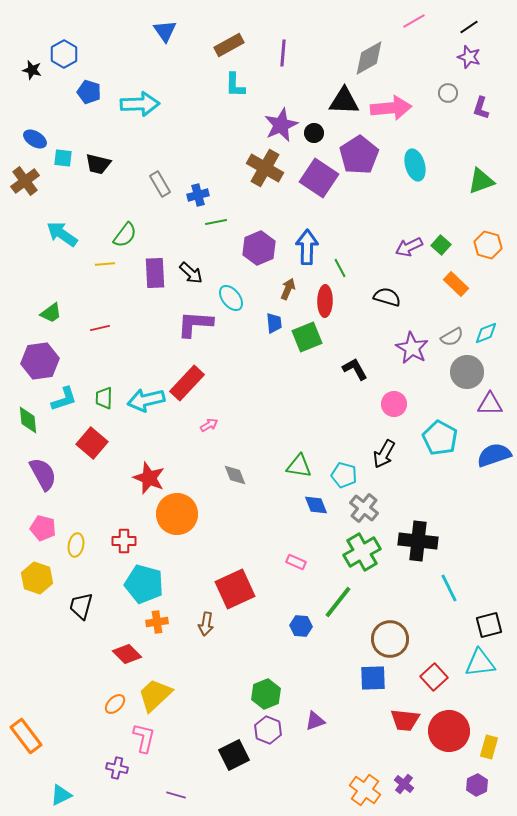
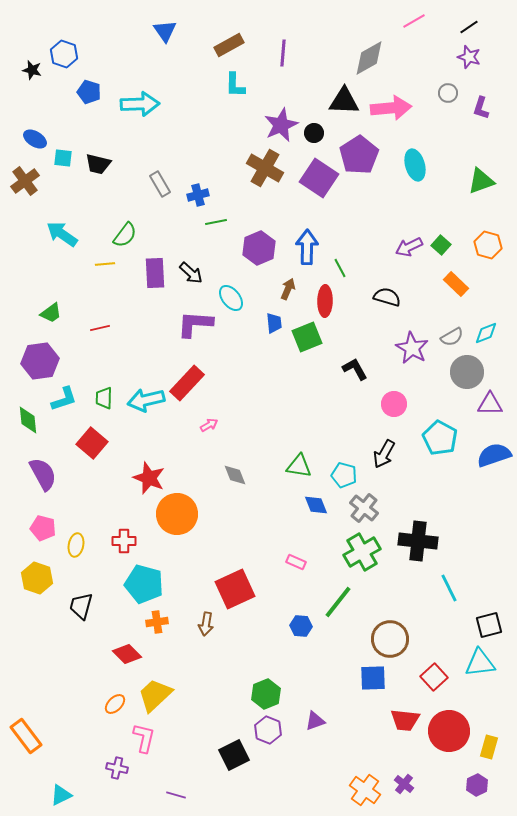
blue hexagon at (64, 54): rotated 12 degrees counterclockwise
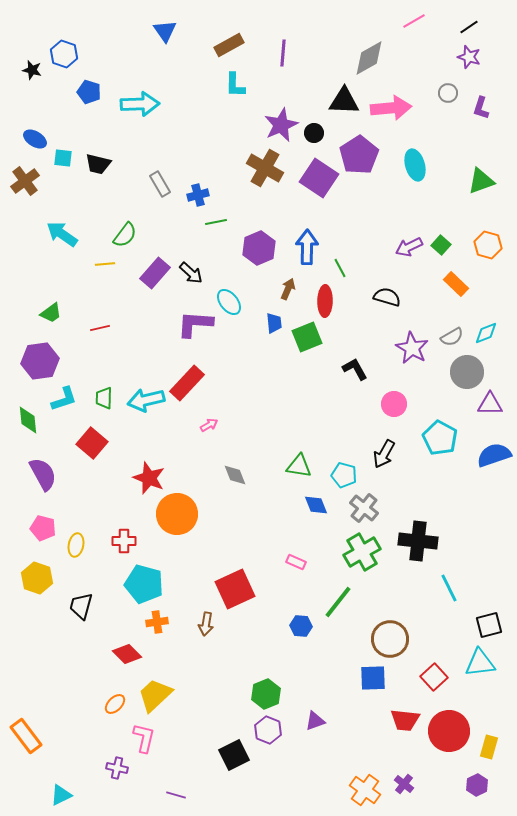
purple rectangle at (155, 273): rotated 44 degrees clockwise
cyan ellipse at (231, 298): moved 2 px left, 4 px down
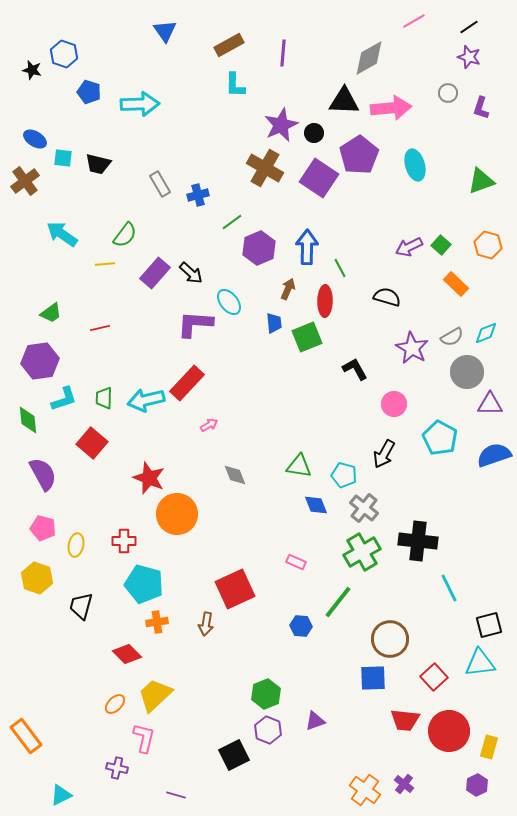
green line at (216, 222): moved 16 px right; rotated 25 degrees counterclockwise
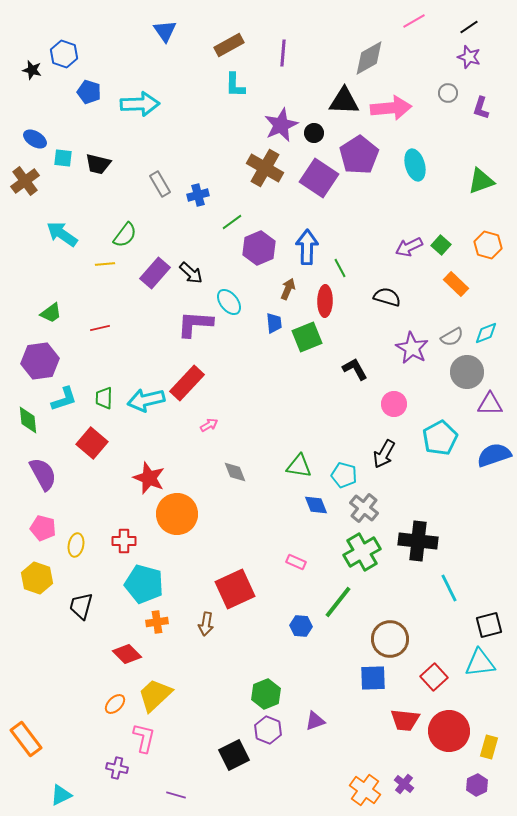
cyan pentagon at (440, 438): rotated 16 degrees clockwise
gray diamond at (235, 475): moved 3 px up
orange rectangle at (26, 736): moved 3 px down
